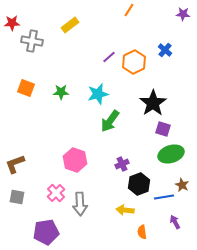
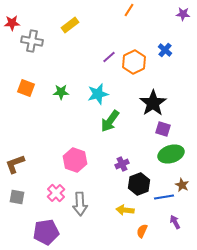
orange semicircle: moved 1 px up; rotated 32 degrees clockwise
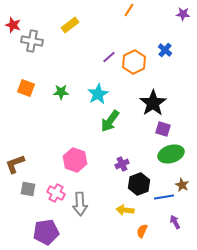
red star: moved 1 px right, 2 px down; rotated 21 degrees clockwise
cyan star: rotated 15 degrees counterclockwise
pink cross: rotated 18 degrees counterclockwise
gray square: moved 11 px right, 8 px up
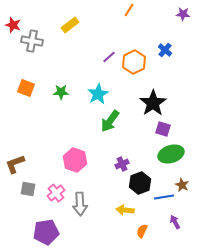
black hexagon: moved 1 px right, 1 px up
pink cross: rotated 24 degrees clockwise
